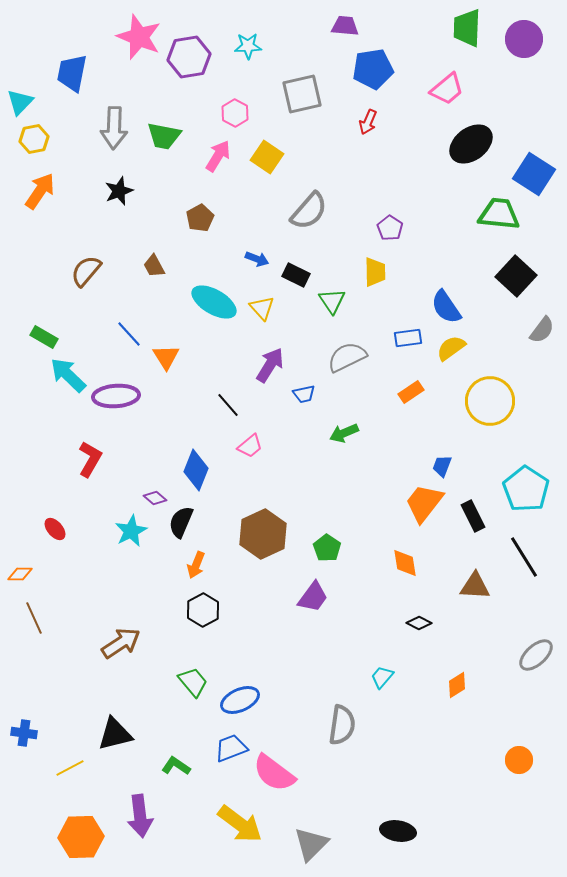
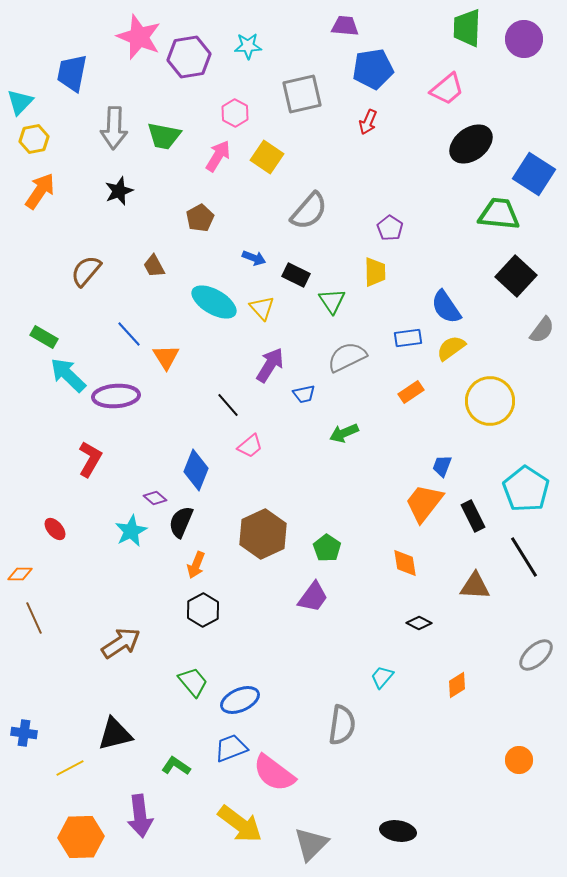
blue arrow at (257, 259): moved 3 px left, 1 px up
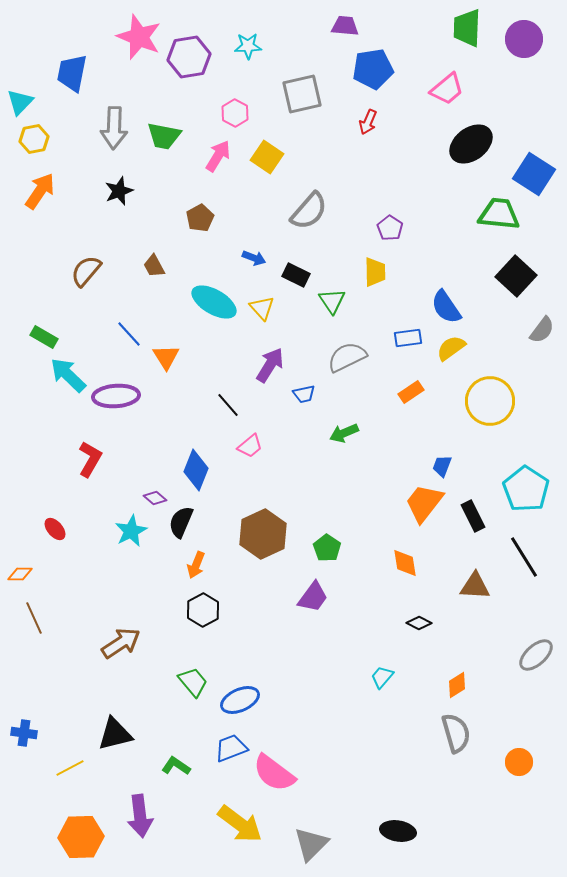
gray semicircle at (342, 725): moved 114 px right, 8 px down; rotated 24 degrees counterclockwise
orange circle at (519, 760): moved 2 px down
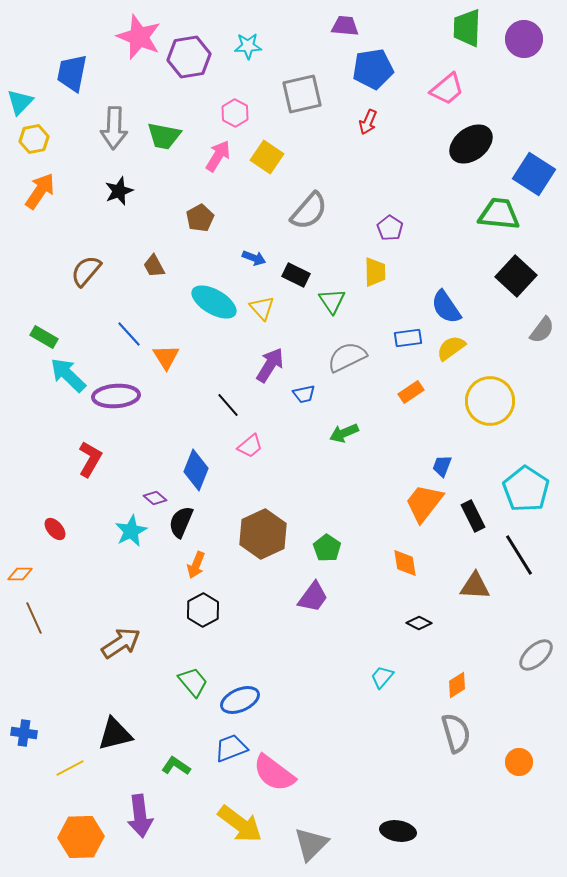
black line at (524, 557): moved 5 px left, 2 px up
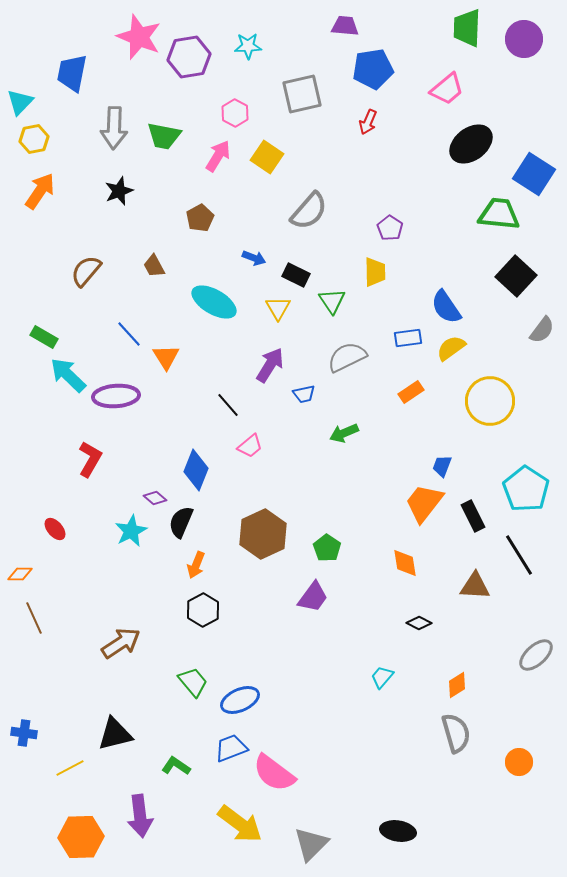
yellow triangle at (262, 308): moved 16 px right; rotated 12 degrees clockwise
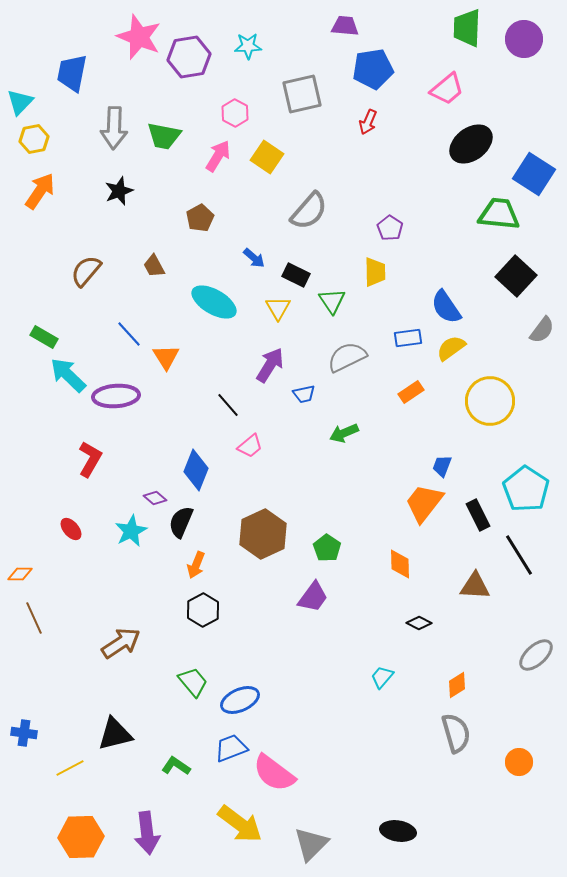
blue arrow at (254, 258): rotated 20 degrees clockwise
black rectangle at (473, 516): moved 5 px right, 1 px up
red ellipse at (55, 529): moved 16 px right
orange diamond at (405, 563): moved 5 px left, 1 px down; rotated 8 degrees clockwise
purple arrow at (140, 816): moved 7 px right, 17 px down
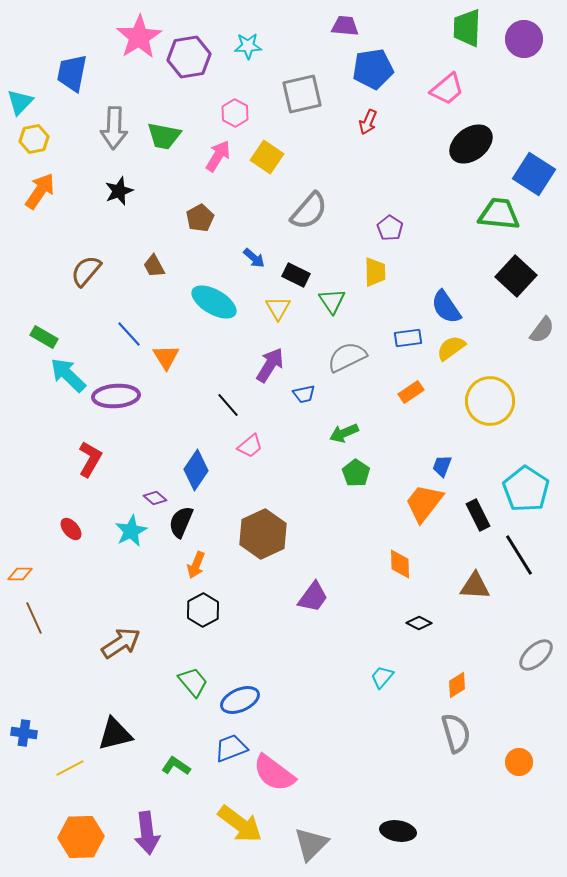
pink star at (139, 37): rotated 18 degrees clockwise
blue diamond at (196, 470): rotated 12 degrees clockwise
green pentagon at (327, 548): moved 29 px right, 75 px up
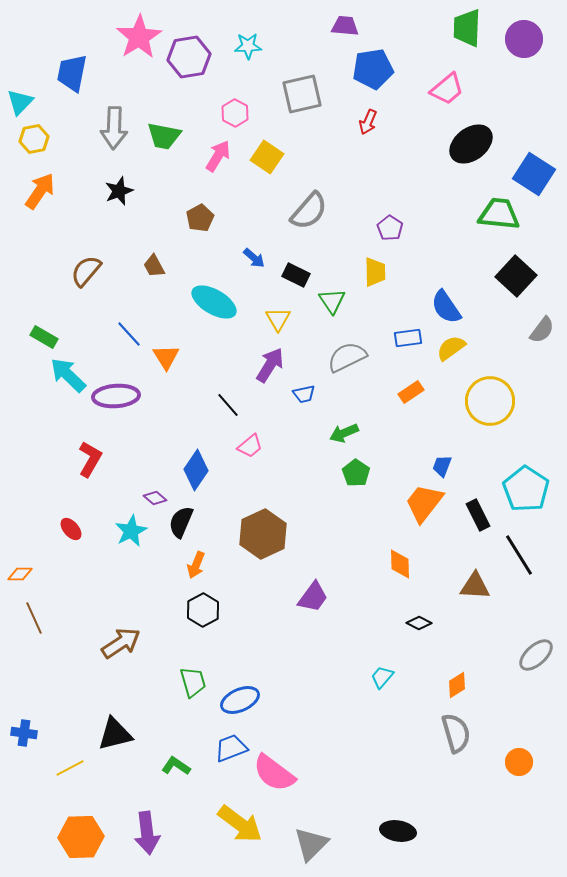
yellow triangle at (278, 308): moved 11 px down
green trapezoid at (193, 682): rotated 24 degrees clockwise
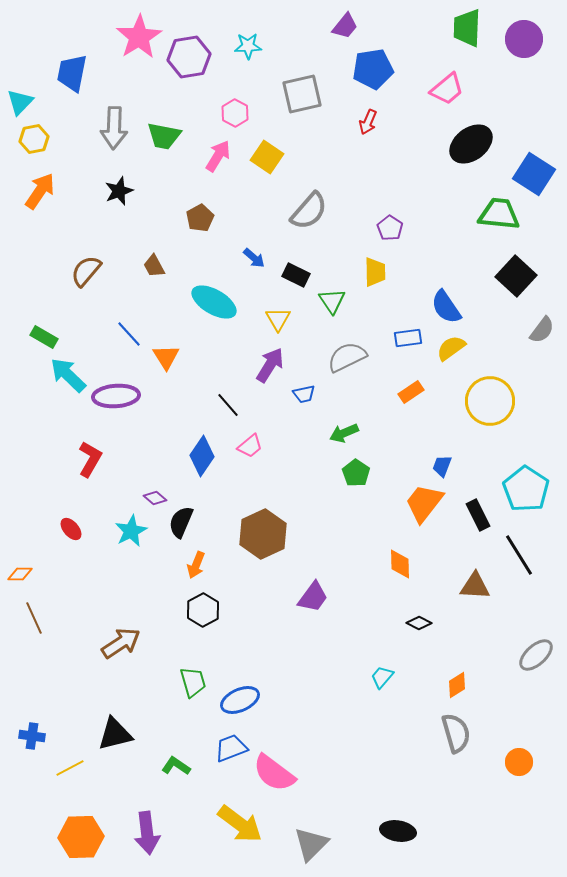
purple trapezoid at (345, 26): rotated 124 degrees clockwise
blue diamond at (196, 470): moved 6 px right, 14 px up
blue cross at (24, 733): moved 8 px right, 3 px down
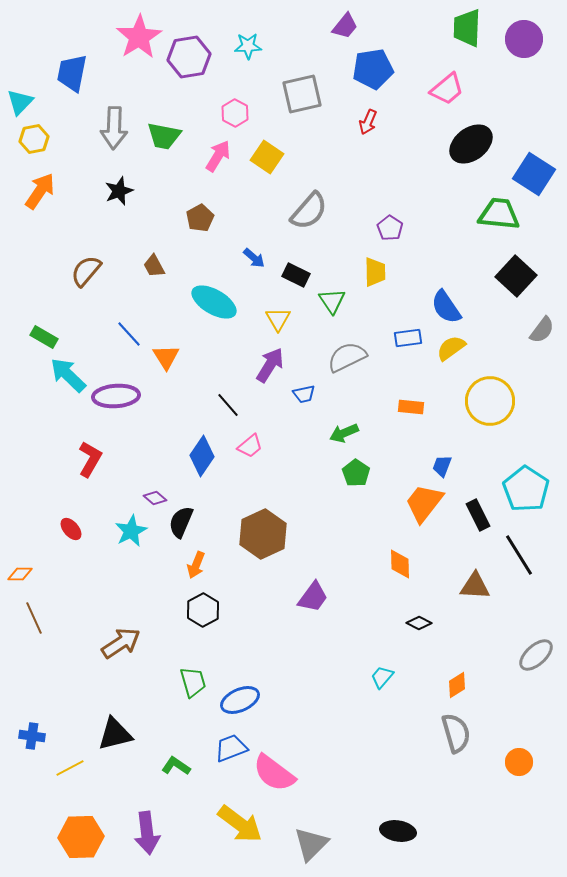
orange rectangle at (411, 392): moved 15 px down; rotated 40 degrees clockwise
